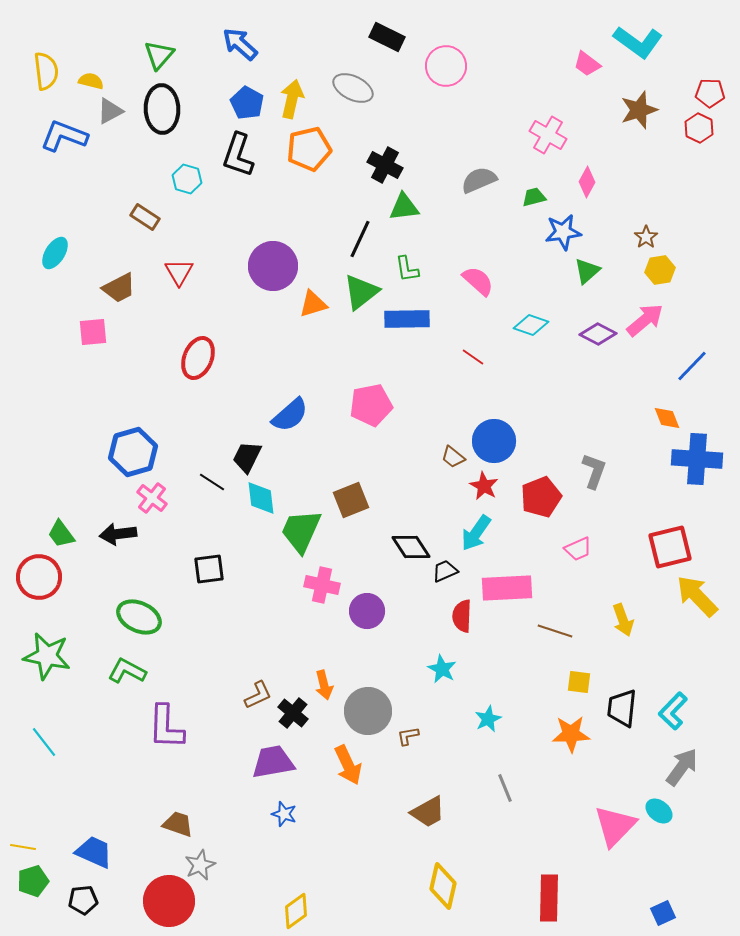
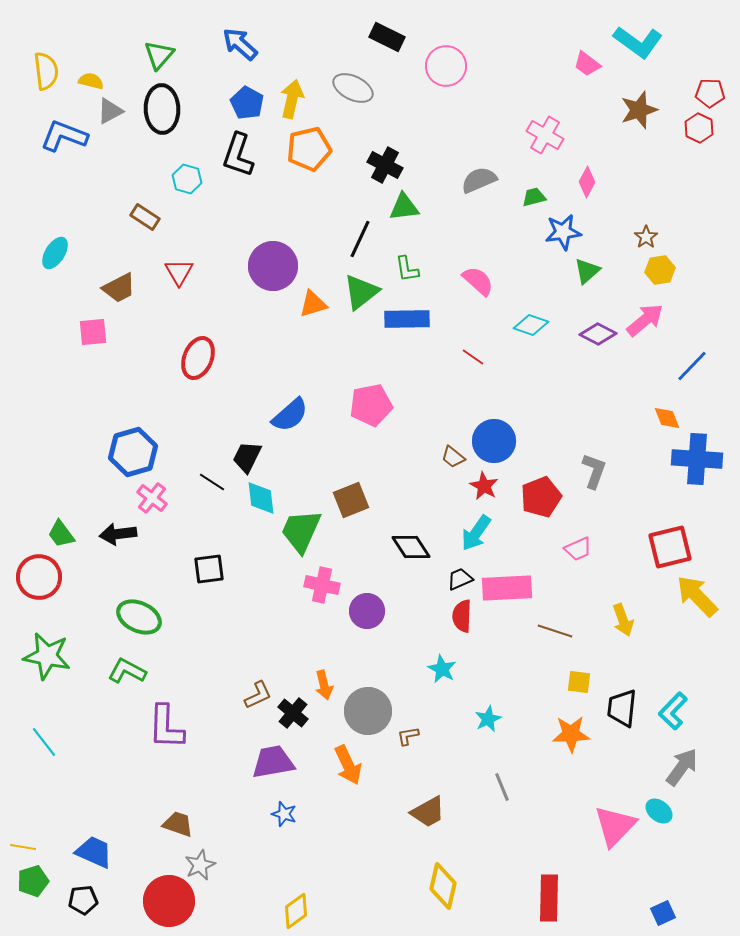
pink cross at (548, 135): moved 3 px left
black trapezoid at (445, 571): moved 15 px right, 8 px down
gray line at (505, 788): moved 3 px left, 1 px up
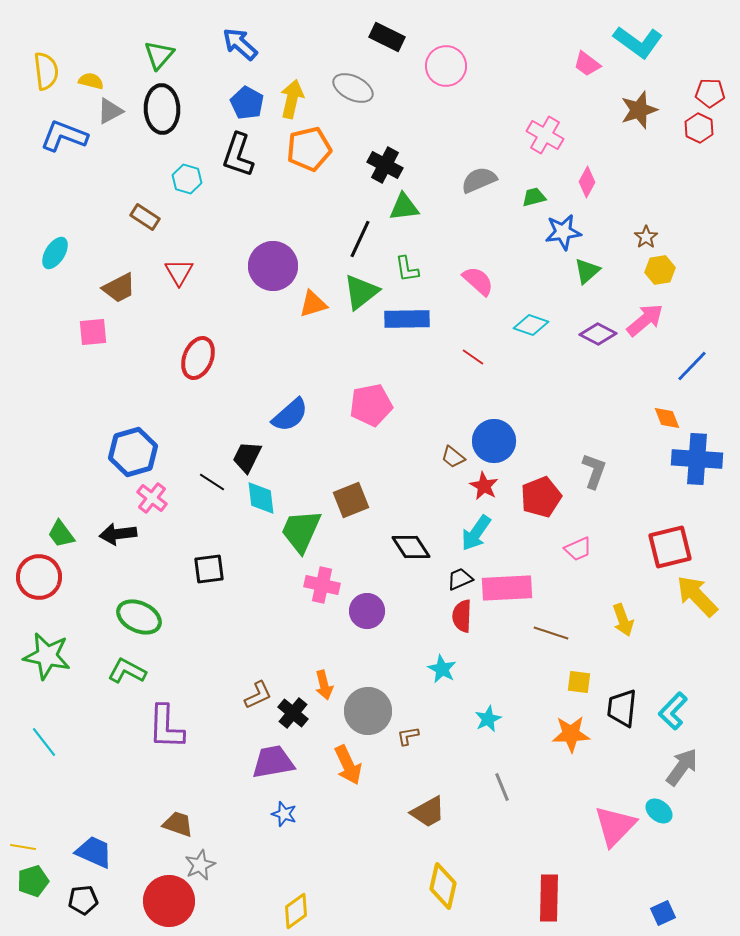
brown line at (555, 631): moved 4 px left, 2 px down
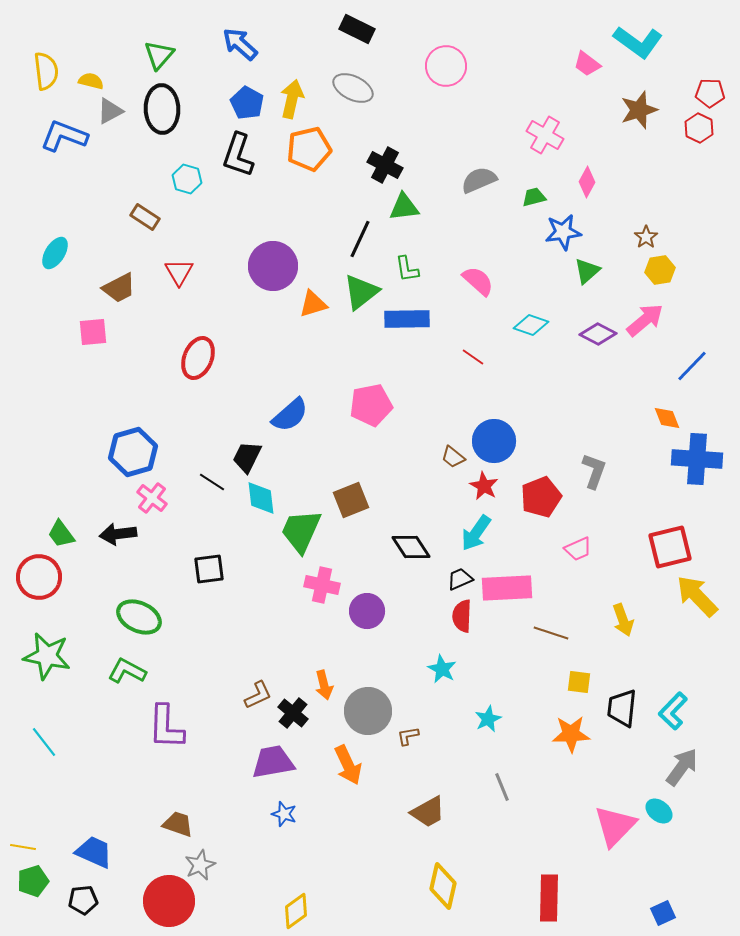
black rectangle at (387, 37): moved 30 px left, 8 px up
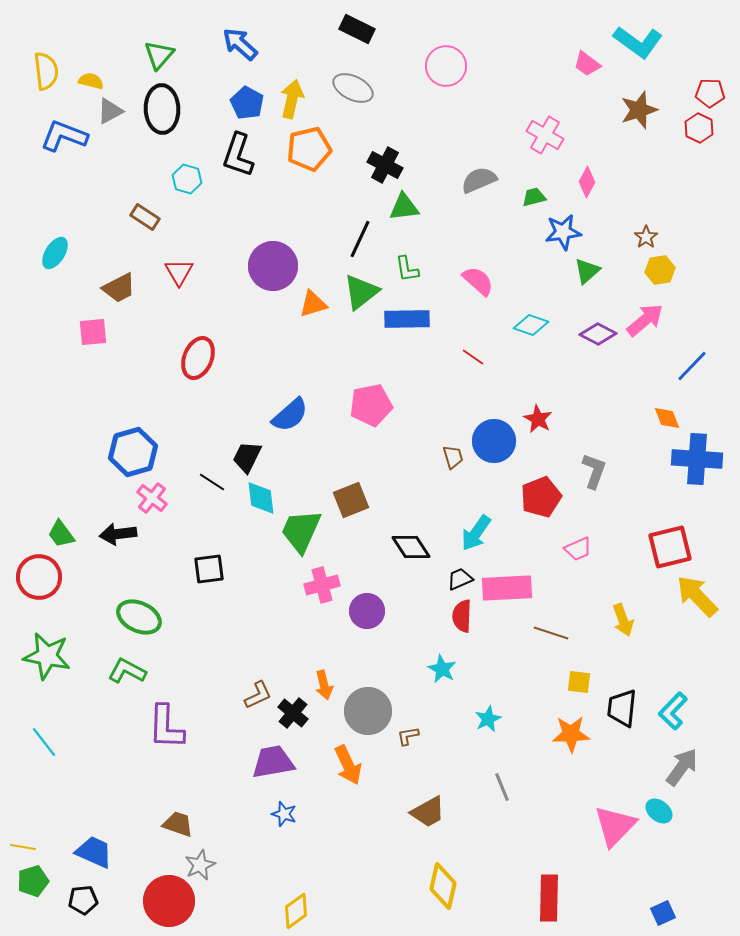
brown trapezoid at (453, 457): rotated 145 degrees counterclockwise
red star at (484, 486): moved 54 px right, 67 px up
pink cross at (322, 585): rotated 28 degrees counterclockwise
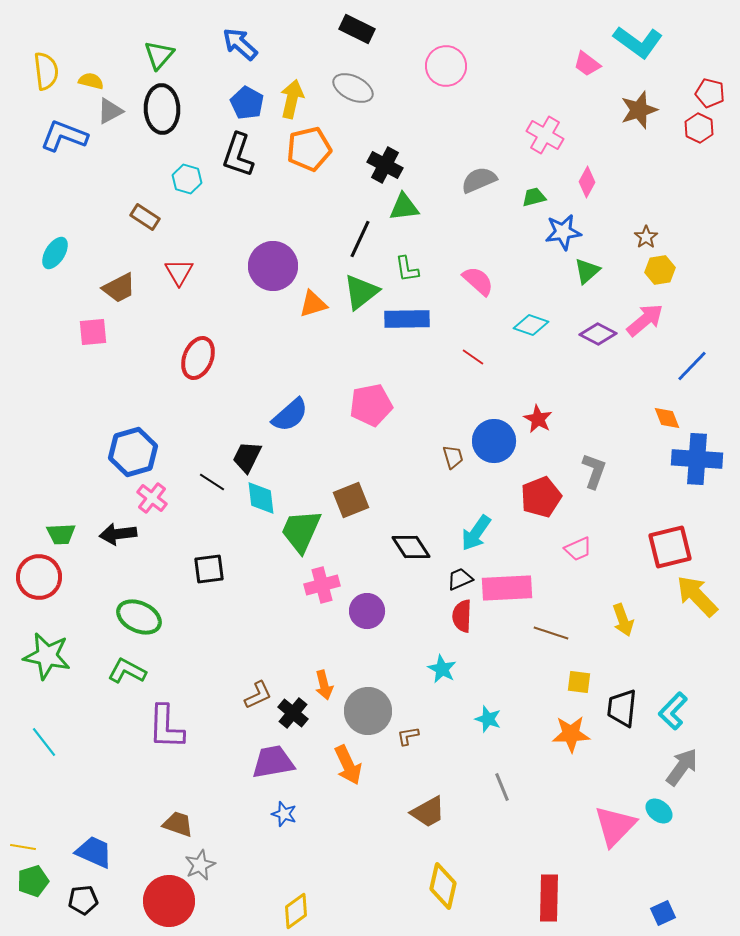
red pentagon at (710, 93): rotated 12 degrees clockwise
green trapezoid at (61, 534): rotated 56 degrees counterclockwise
cyan star at (488, 719): rotated 28 degrees counterclockwise
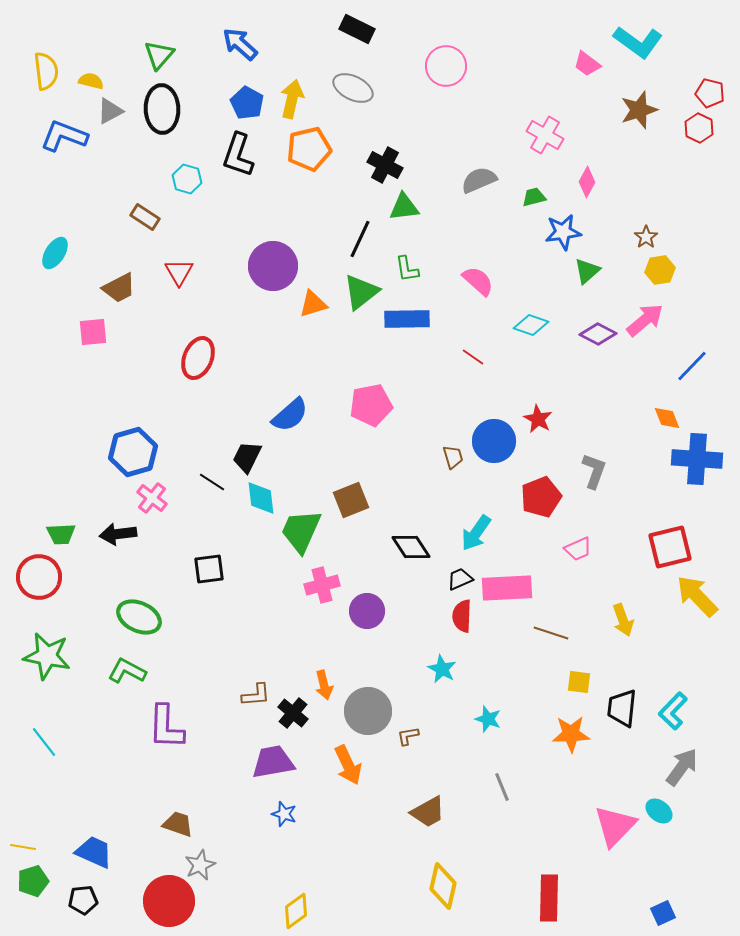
brown L-shape at (258, 695): moved 2 px left; rotated 20 degrees clockwise
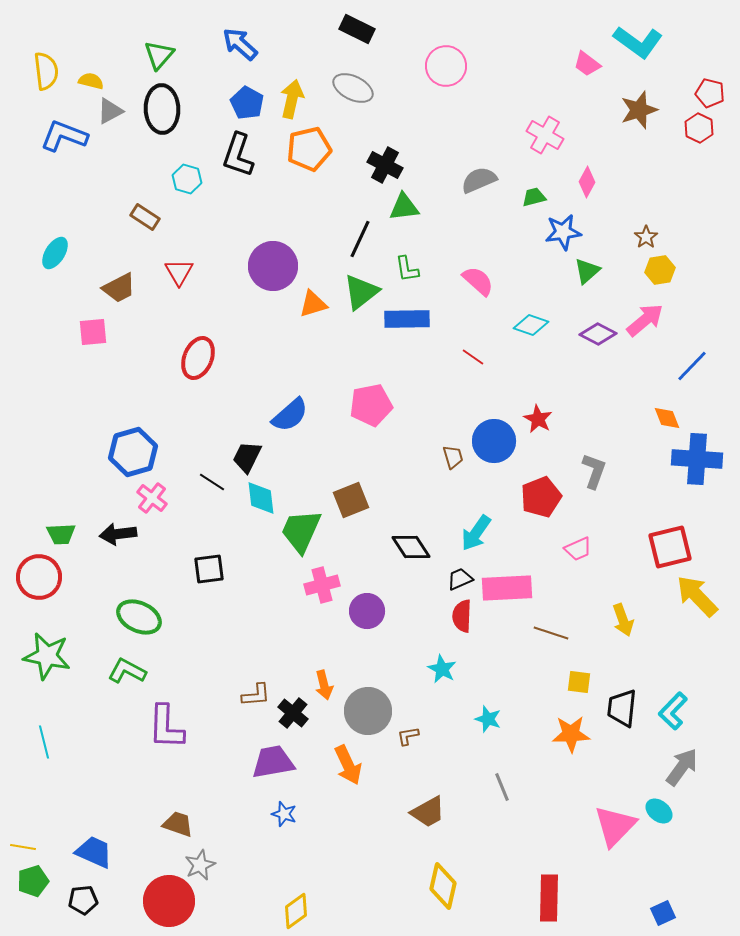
cyan line at (44, 742): rotated 24 degrees clockwise
